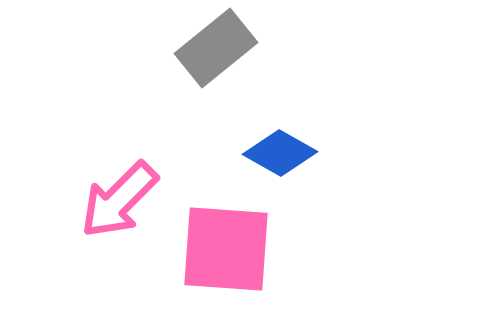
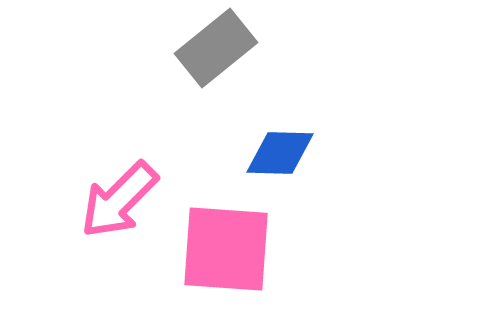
blue diamond: rotated 28 degrees counterclockwise
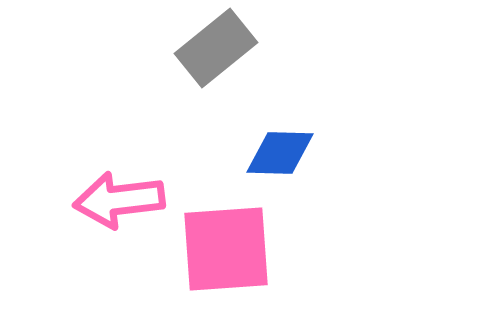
pink arrow: rotated 38 degrees clockwise
pink square: rotated 8 degrees counterclockwise
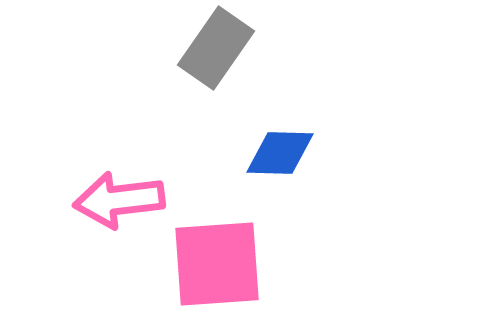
gray rectangle: rotated 16 degrees counterclockwise
pink square: moved 9 px left, 15 px down
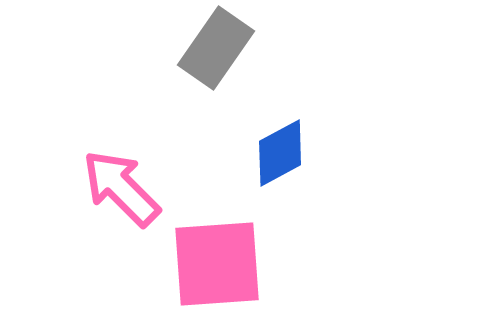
blue diamond: rotated 30 degrees counterclockwise
pink arrow: moved 2 px right, 12 px up; rotated 52 degrees clockwise
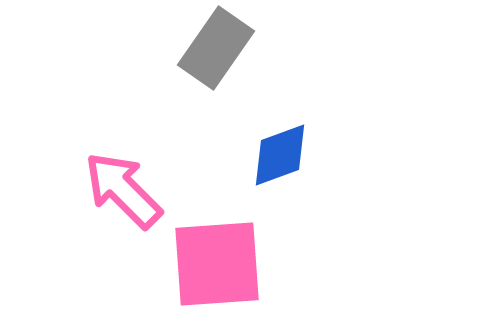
blue diamond: moved 2 px down; rotated 8 degrees clockwise
pink arrow: moved 2 px right, 2 px down
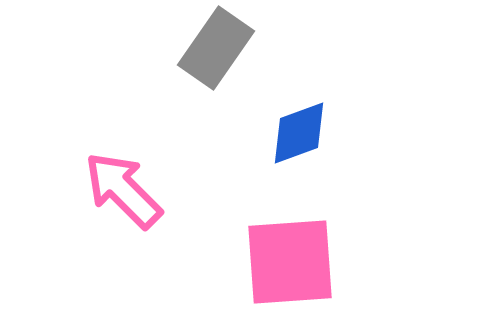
blue diamond: moved 19 px right, 22 px up
pink square: moved 73 px right, 2 px up
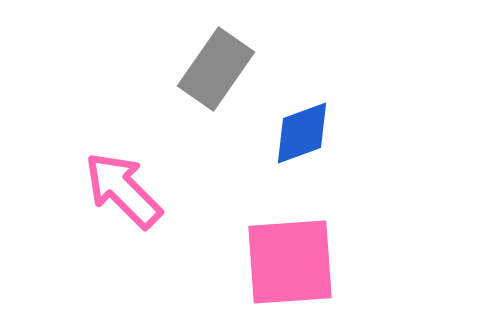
gray rectangle: moved 21 px down
blue diamond: moved 3 px right
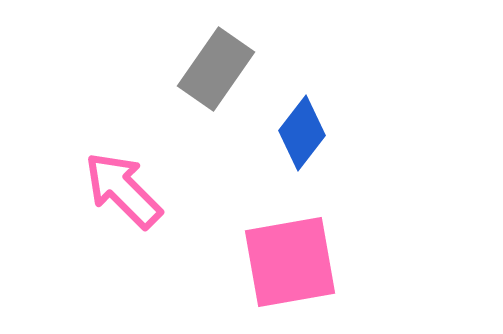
blue diamond: rotated 32 degrees counterclockwise
pink square: rotated 6 degrees counterclockwise
